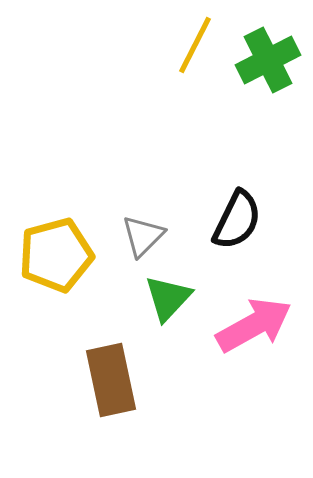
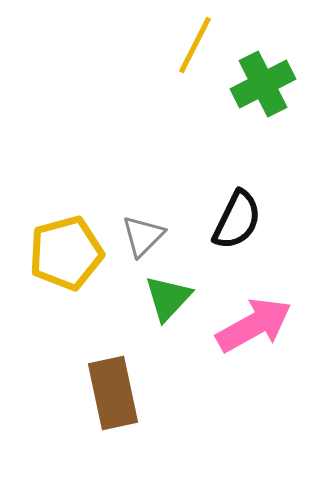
green cross: moved 5 px left, 24 px down
yellow pentagon: moved 10 px right, 2 px up
brown rectangle: moved 2 px right, 13 px down
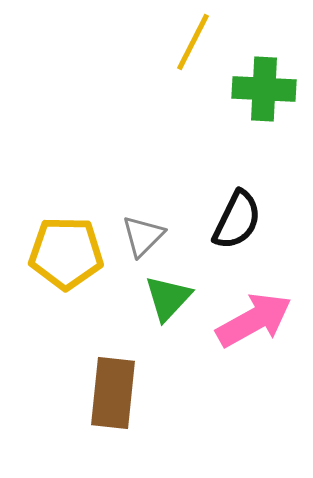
yellow line: moved 2 px left, 3 px up
green cross: moved 1 px right, 5 px down; rotated 30 degrees clockwise
yellow pentagon: rotated 16 degrees clockwise
pink arrow: moved 5 px up
brown rectangle: rotated 18 degrees clockwise
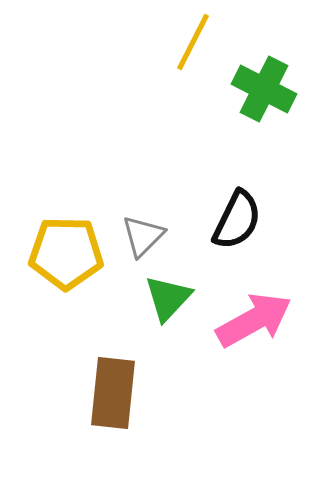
green cross: rotated 24 degrees clockwise
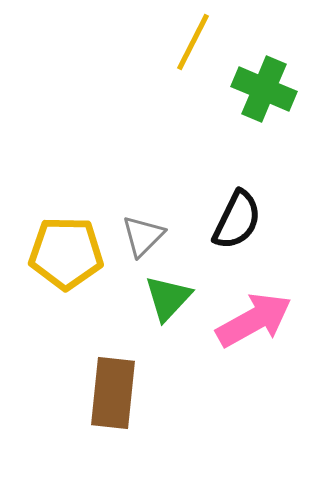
green cross: rotated 4 degrees counterclockwise
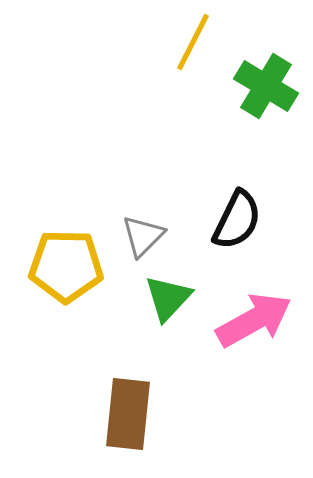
green cross: moved 2 px right, 3 px up; rotated 8 degrees clockwise
yellow pentagon: moved 13 px down
brown rectangle: moved 15 px right, 21 px down
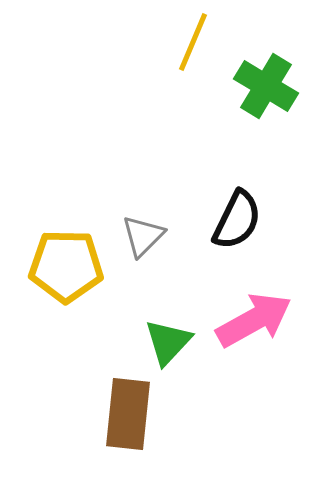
yellow line: rotated 4 degrees counterclockwise
green triangle: moved 44 px down
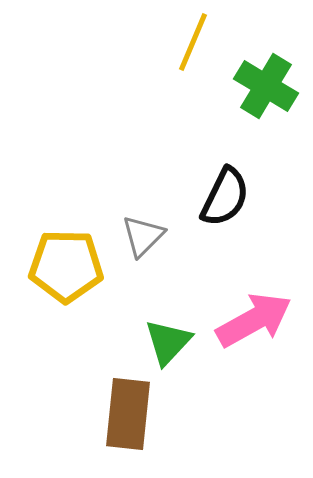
black semicircle: moved 12 px left, 23 px up
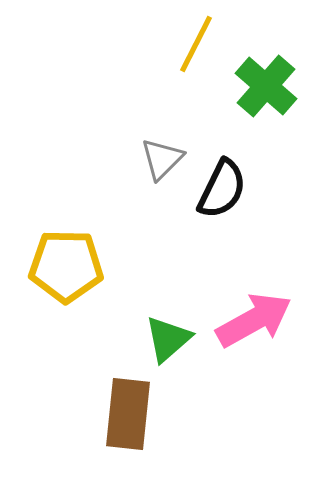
yellow line: moved 3 px right, 2 px down; rotated 4 degrees clockwise
green cross: rotated 10 degrees clockwise
black semicircle: moved 3 px left, 8 px up
gray triangle: moved 19 px right, 77 px up
green triangle: moved 3 px up; rotated 6 degrees clockwise
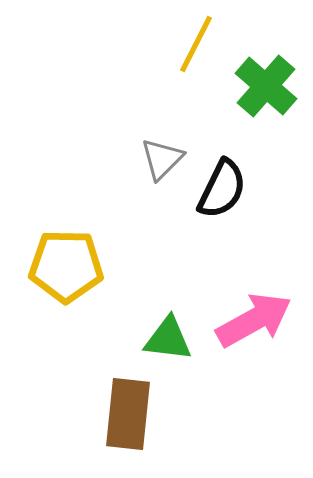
green triangle: rotated 48 degrees clockwise
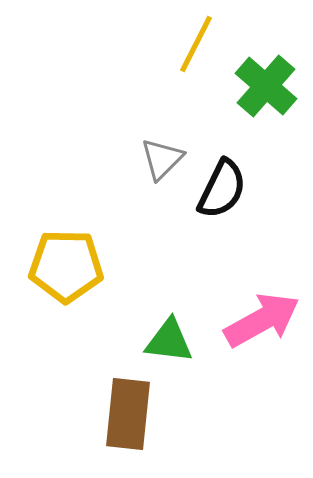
pink arrow: moved 8 px right
green triangle: moved 1 px right, 2 px down
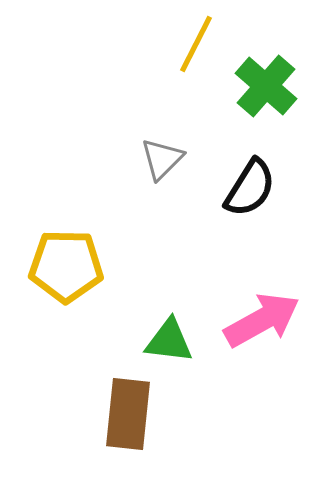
black semicircle: moved 28 px right, 1 px up; rotated 6 degrees clockwise
